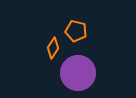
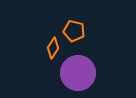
orange pentagon: moved 2 px left
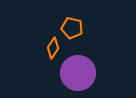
orange pentagon: moved 2 px left, 3 px up
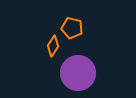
orange diamond: moved 2 px up
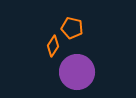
purple circle: moved 1 px left, 1 px up
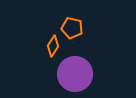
purple circle: moved 2 px left, 2 px down
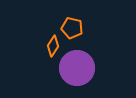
purple circle: moved 2 px right, 6 px up
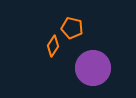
purple circle: moved 16 px right
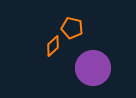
orange diamond: rotated 15 degrees clockwise
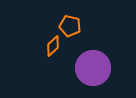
orange pentagon: moved 2 px left, 2 px up
